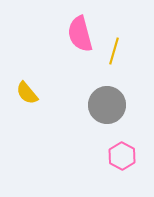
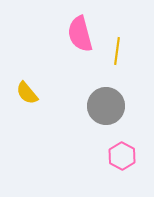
yellow line: moved 3 px right; rotated 8 degrees counterclockwise
gray circle: moved 1 px left, 1 px down
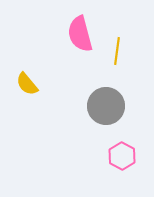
yellow semicircle: moved 9 px up
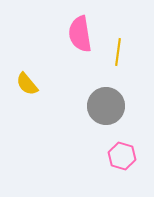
pink semicircle: rotated 6 degrees clockwise
yellow line: moved 1 px right, 1 px down
pink hexagon: rotated 12 degrees counterclockwise
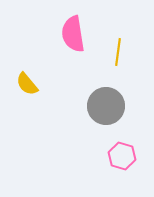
pink semicircle: moved 7 px left
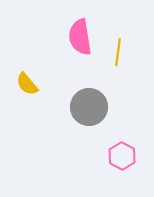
pink semicircle: moved 7 px right, 3 px down
gray circle: moved 17 px left, 1 px down
pink hexagon: rotated 12 degrees clockwise
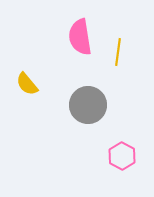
gray circle: moved 1 px left, 2 px up
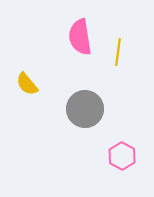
gray circle: moved 3 px left, 4 px down
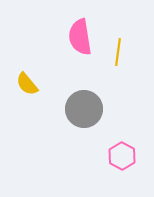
gray circle: moved 1 px left
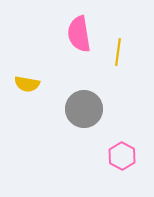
pink semicircle: moved 1 px left, 3 px up
yellow semicircle: rotated 40 degrees counterclockwise
